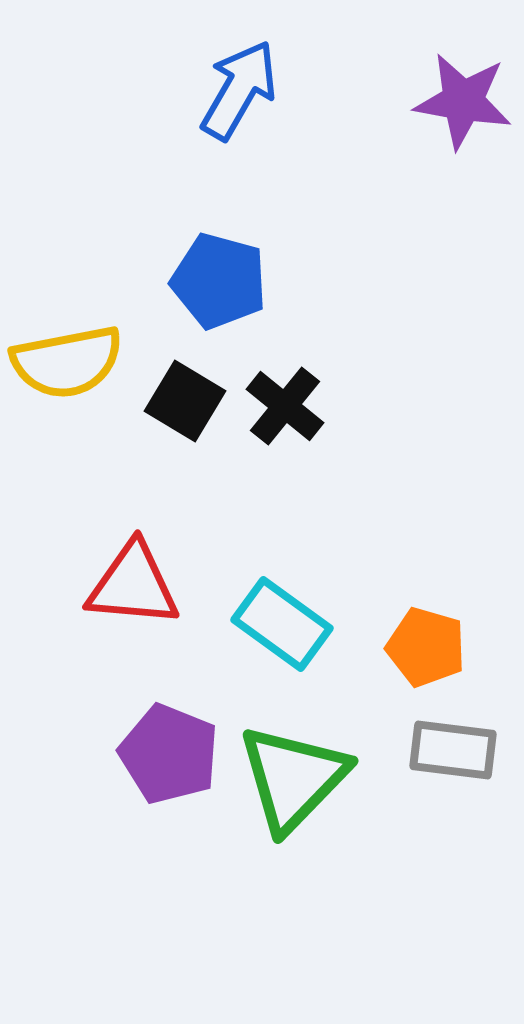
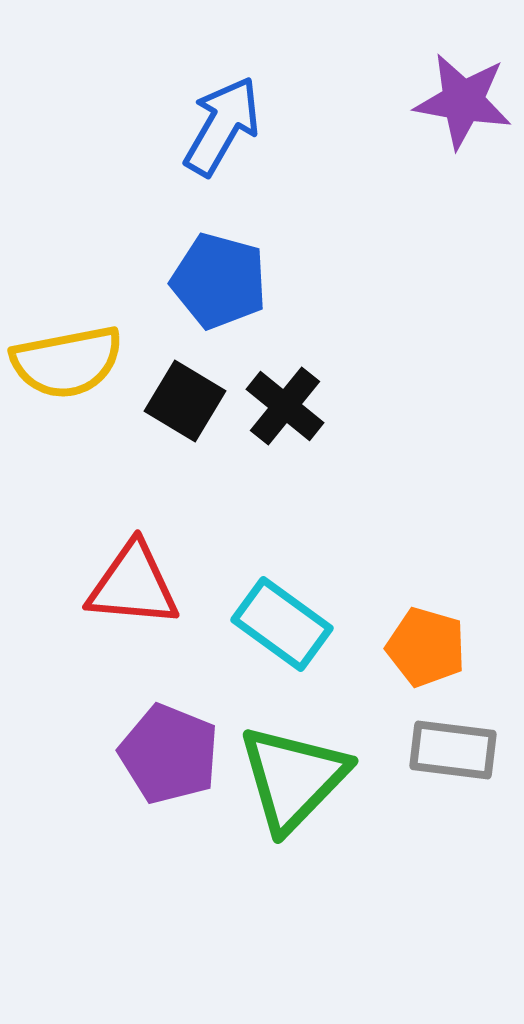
blue arrow: moved 17 px left, 36 px down
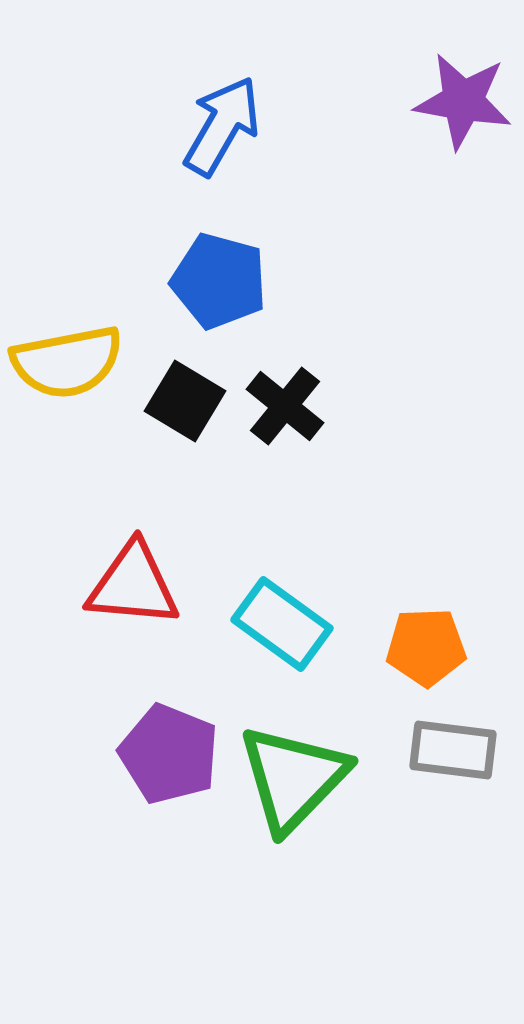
orange pentagon: rotated 18 degrees counterclockwise
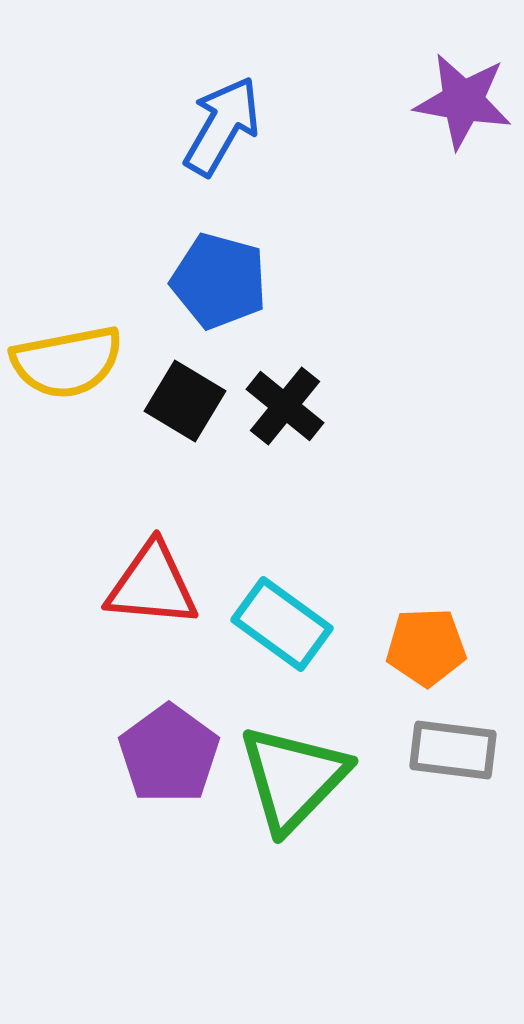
red triangle: moved 19 px right
purple pentagon: rotated 14 degrees clockwise
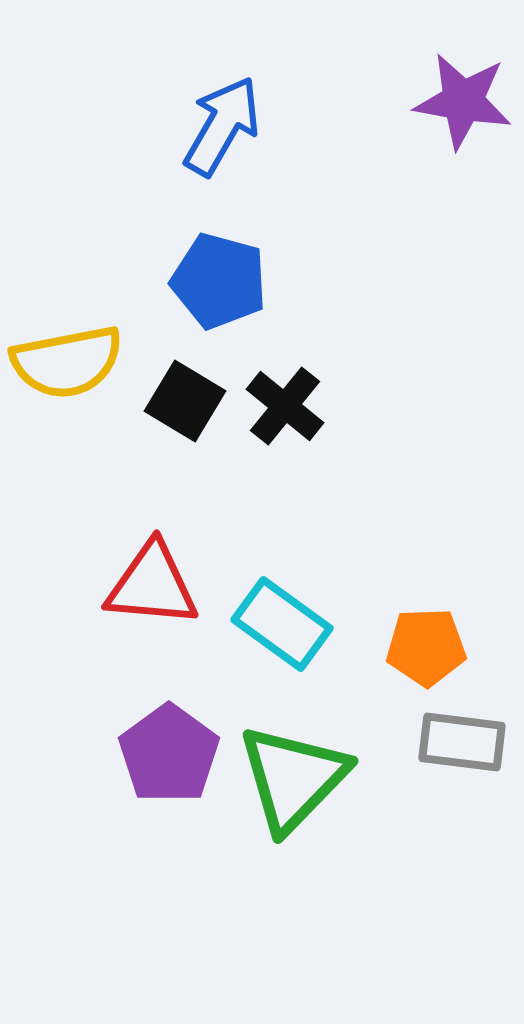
gray rectangle: moved 9 px right, 8 px up
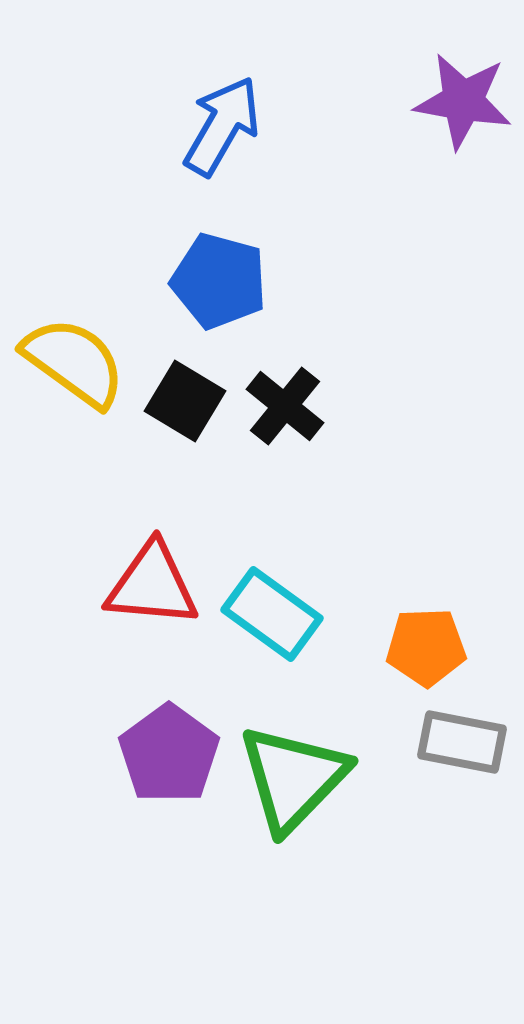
yellow semicircle: moved 7 px right; rotated 133 degrees counterclockwise
cyan rectangle: moved 10 px left, 10 px up
gray rectangle: rotated 4 degrees clockwise
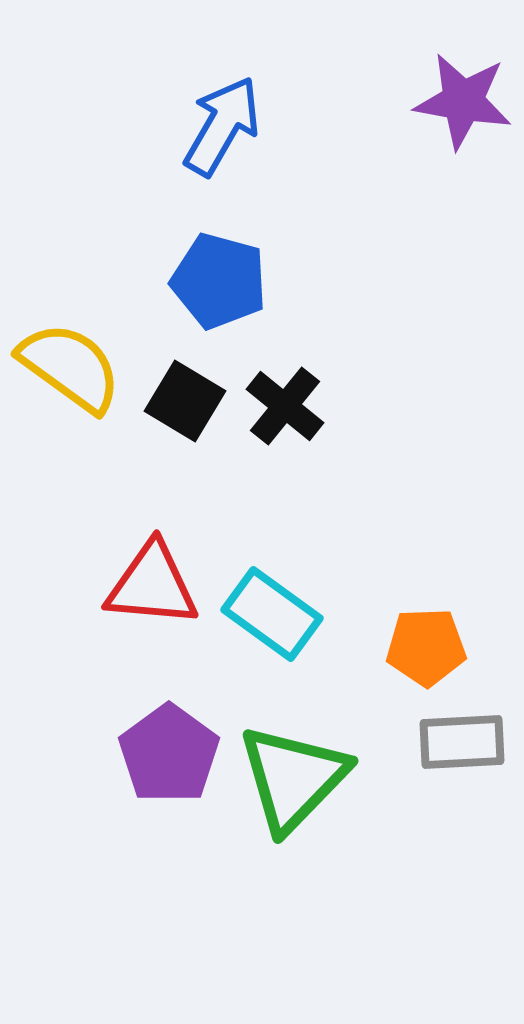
yellow semicircle: moved 4 px left, 5 px down
gray rectangle: rotated 14 degrees counterclockwise
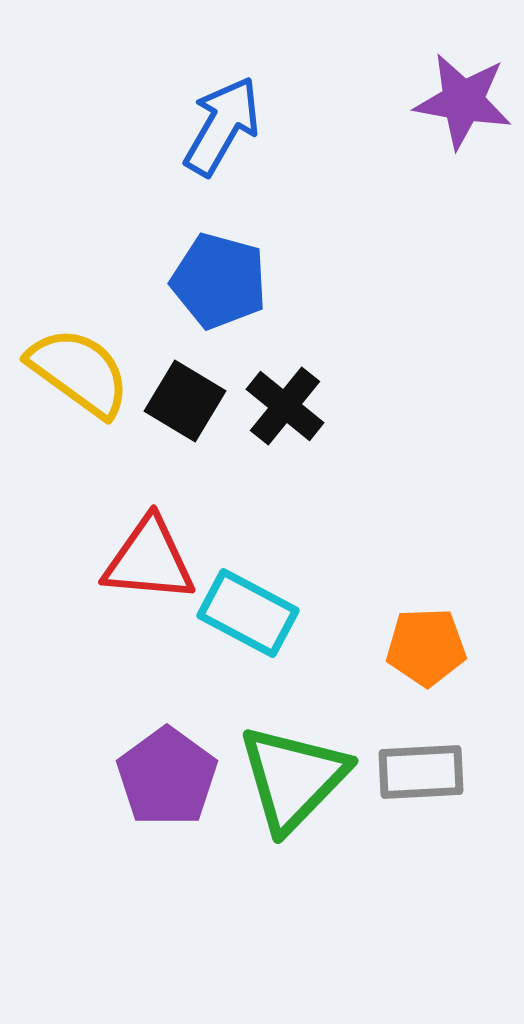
yellow semicircle: moved 9 px right, 5 px down
red triangle: moved 3 px left, 25 px up
cyan rectangle: moved 24 px left, 1 px up; rotated 8 degrees counterclockwise
gray rectangle: moved 41 px left, 30 px down
purple pentagon: moved 2 px left, 23 px down
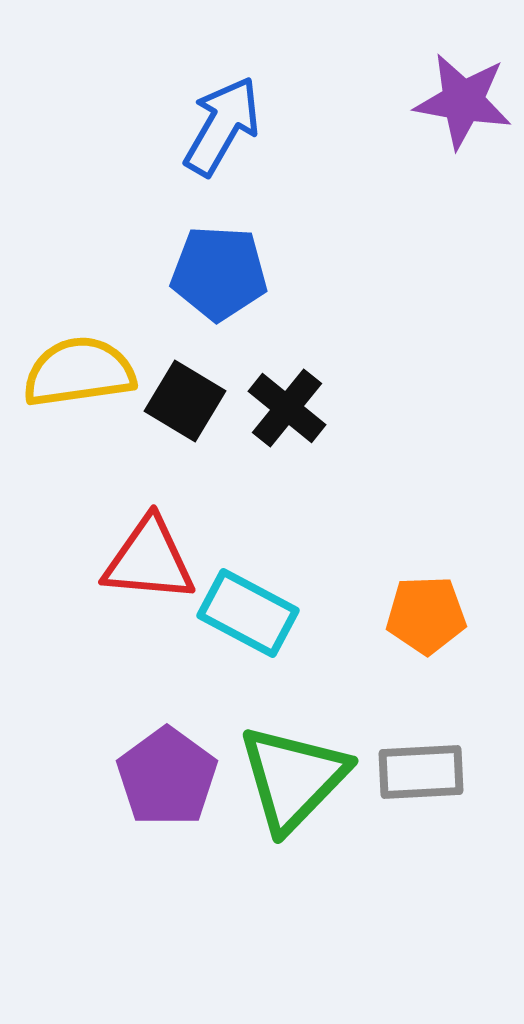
blue pentagon: moved 8 px up; rotated 12 degrees counterclockwise
yellow semicircle: rotated 44 degrees counterclockwise
black cross: moved 2 px right, 2 px down
orange pentagon: moved 32 px up
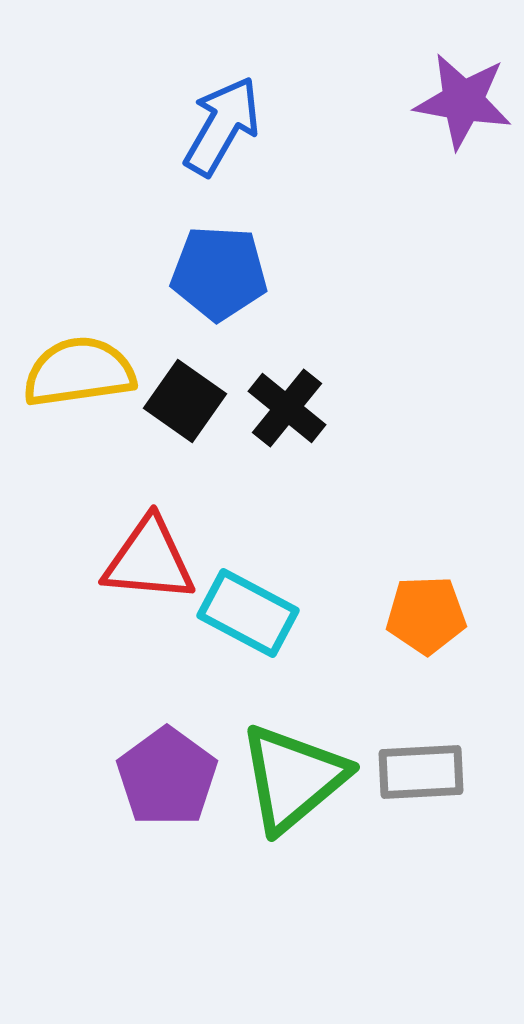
black square: rotated 4 degrees clockwise
green triangle: rotated 6 degrees clockwise
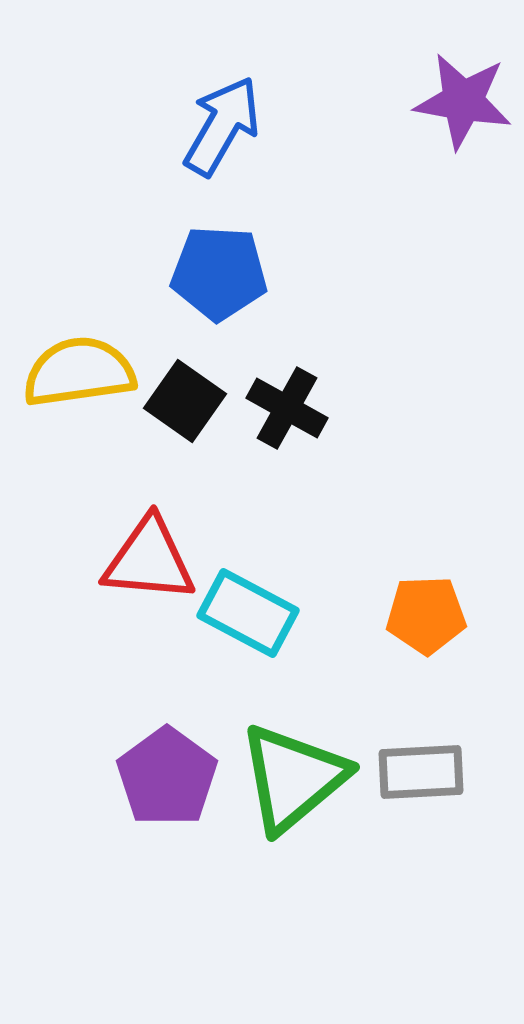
black cross: rotated 10 degrees counterclockwise
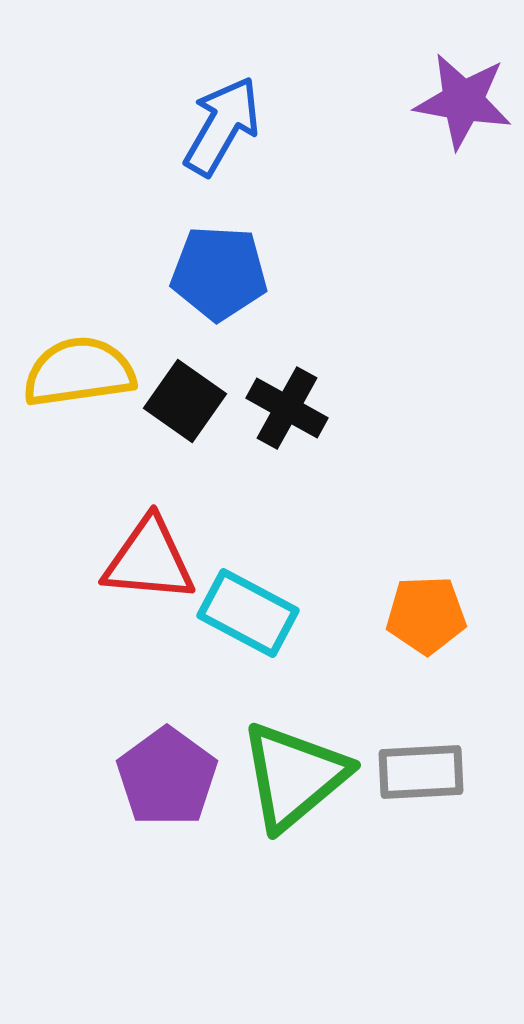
green triangle: moved 1 px right, 2 px up
